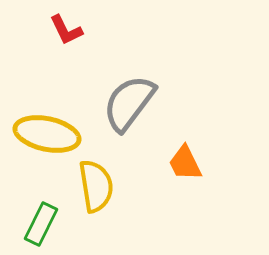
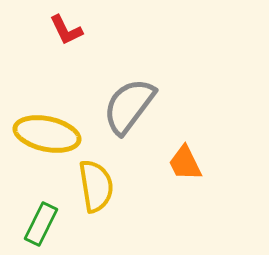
gray semicircle: moved 3 px down
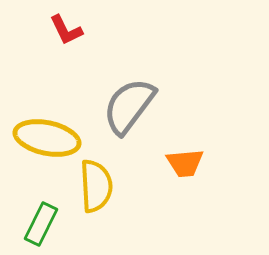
yellow ellipse: moved 4 px down
orange trapezoid: rotated 69 degrees counterclockwise
yellow semicircle: rotated 6 degrees clockwise
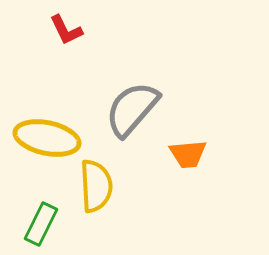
gray semicircle: moved 3 px right, 3 px down; rotated 4 degrees clockwise
orange trapezoid: moved 3 px right, 9 px up
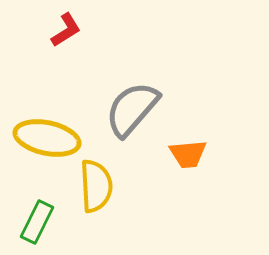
red L-shape: rotated 96 degrees counterclockwise
green rectangle: moved 4 px left, 2 px up
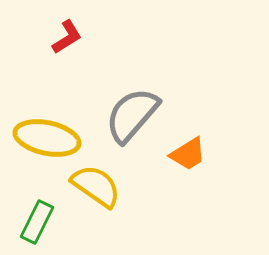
red L-shape: moved 1 px right, 7 px down
gray semicircle: moved 6 px down
orange trapezoid: rotated 27 degrees counterclockwise
yellow semicircle: rotated 52 degrees counterclockwise
